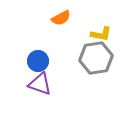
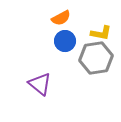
yellow L-shape: moved 1 px up
blue circle: moved 27 px right, 20 px up
purple triangle: rotated 20 degrees clockwise
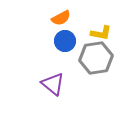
purple triangle: moved 13 px right
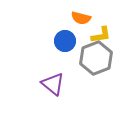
orange semicircle: moved 20 px right; rotated 42 degrees clockwise
yellow L-shape: moved 2 px down; rotated 20 degrees counterclockwise
gray hexagon: rotated 12 degrees counterclockwise
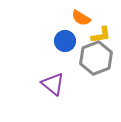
orange semicircle: rotated 18 degrees clockwise
